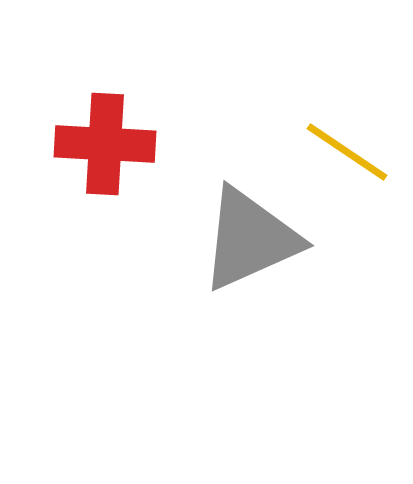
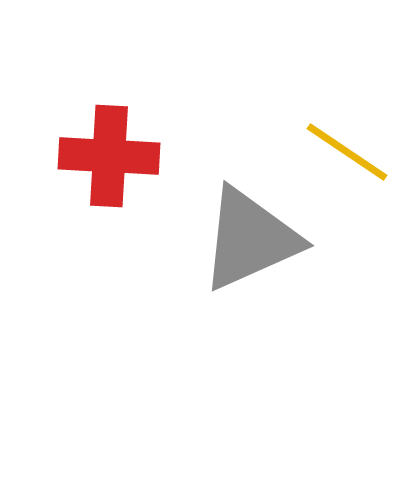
red cross: moved 4 px right, 12 px down
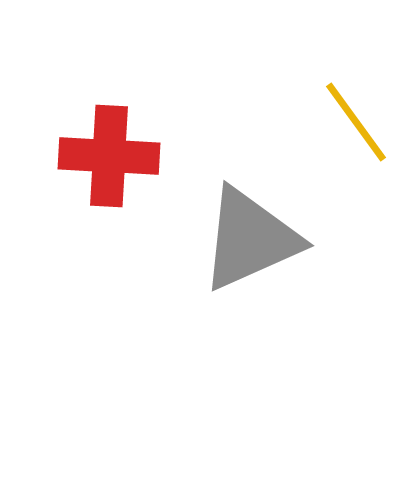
yellow line: moved 9 px right, 30 px up; rotated 20 degrees clockwise
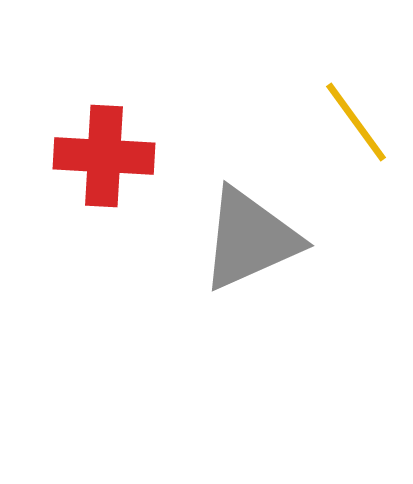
red cross: moved 5 px left
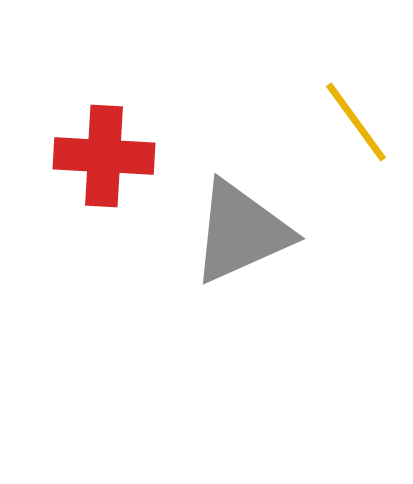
gray triangle: moved 9 px left, 7 px up
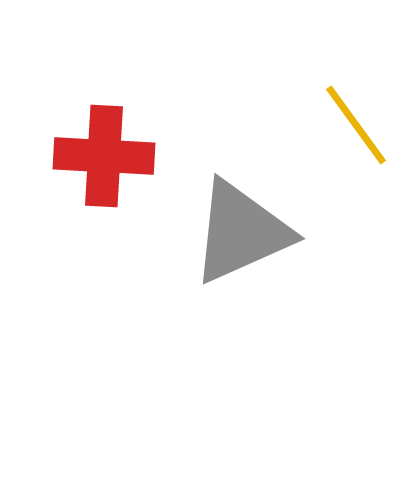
yellow line: moved 3 px down
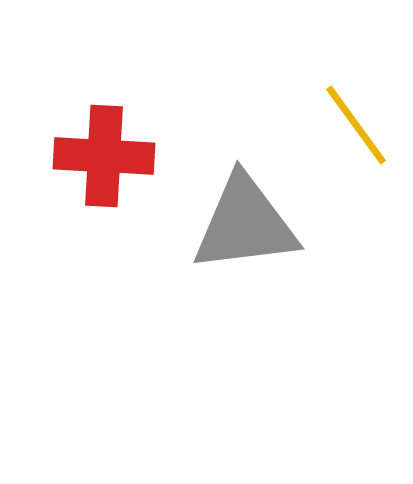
gray triangle: moved 4 px right, 8 px up; rotated 17 degrees clockwise
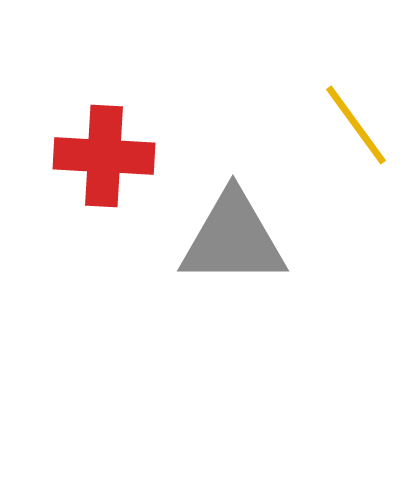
gray triangle: moved 12 px left, 15 px down; rotated 7 degrees clockwise
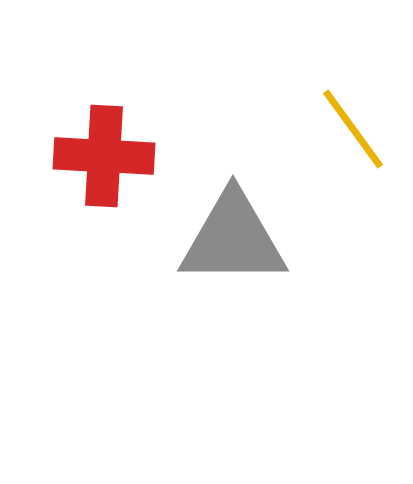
yellow line: moved 3 px left, 4 px down
